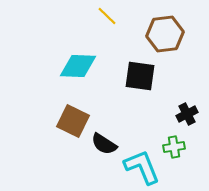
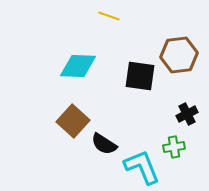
yellow line: moved 2 px right; rotated 25 degrees counterclockwise
brown hexagon: moved 14 px right, 21 px down
brown square: rotated 16 degrees clockwise
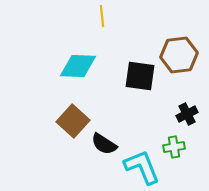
yellow line: moved 7 px left; rotated 65 degrees clockwise
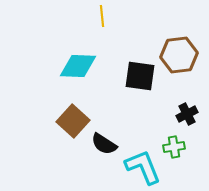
cyan L-shape: moved 1 px right
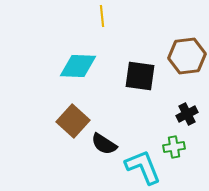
brown hexagon: moved 8 px right, 1 px down
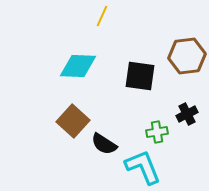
yellow line: rotated 30 degrees clockwise
green cross: moved 17 px left, 15 px up
